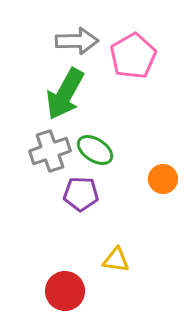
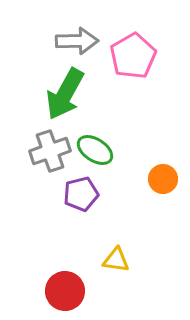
purple pentagon: rotated 16 degrees counterclockwise
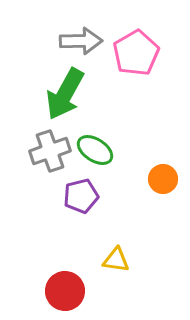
gray arrow: moved 4 px right
pink pentagon: moved 3 px right, 3 px up
purple pentagon: moved 2 px down
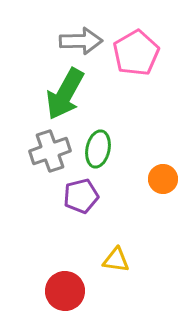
green ellipse: moved 3 px right, 1 px up; rotated 69 degrees clockwise
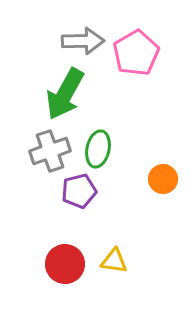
gray arrow: moved 2 px right
purple pentagon: moved 2 px left, 5 px up
yellow triangle: moved 2 px left, 1 px down
red circle: moved 27 px up
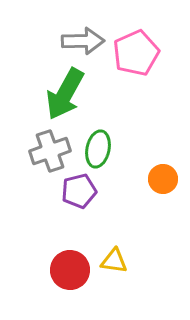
pink pentagon: rotated 6 degrees clockwise
red circle: moved 5 px right, 6 px down
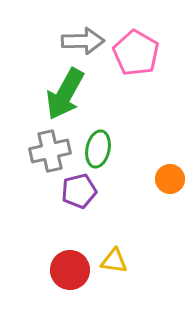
pink pentagon: rotated 18 degrees counterclockwise
gray cross: rotated 6 degrees clockwise
orange circle: moved 7 px right
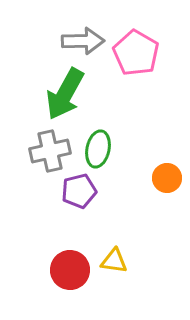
orange circle: moved 3 px left, 1 px up
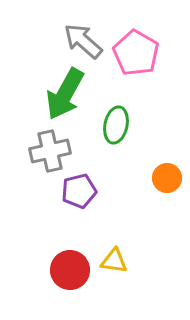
gray arrow: rotated 138 degrees counterclockwise
green ellipse: moved 18 px right, 24 px up
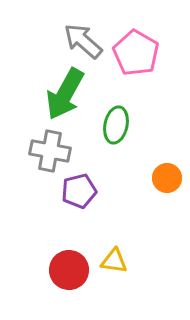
gray cross: rotated 24 degrees clockwise
red circle: moved 1 px left
